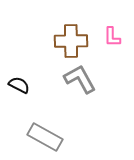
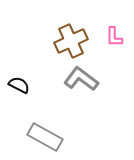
pink L-shape: moved 2 px right
brown cross: rotated 24 degrees counterclockwise
gray L-shape: moved 1 px right; rotated 24 degrees counterclockwise
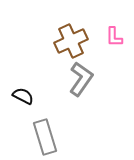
gray L-shape: rotated 88 degrees clockwise
black semicircle: moved 4 px right, 11 px down
gray rectangle: rotated 44 degrees clockwise
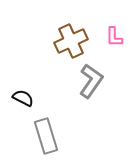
gray L-shape: moved 10 px right, 2 px down
black semicircle: moved 2 px down
gray rectangle: moved 1 px right, 1 px up
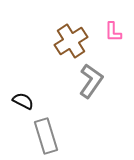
pink L-shape: moved 1 px left, 5 px up
brown cross: rotated 8 degrees counterclockwise
black semicircle: moved 3 px down
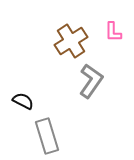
gray rectangle: moved 1 px right
